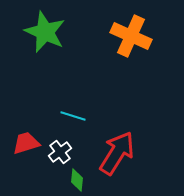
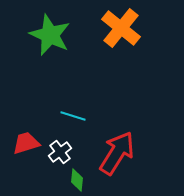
green star: moved 5 px right, 3 px down
orange cross: moved 10 px left, 8 px up; rotated 15 degrees clockwise
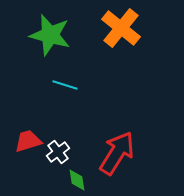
green star: rotated 9 degrees counterclockwise
cyan line: moved 8 px left, 31 px up
red trapezoid: moved 2 px right, 2 px up
white cross: moved 2 px left
green diamond: rotated 15 degrees counterclockwise
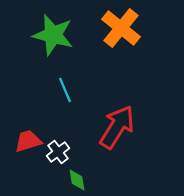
green star: moved 3 px right
cyan line: moved 5 px down; rotated 50 degrees clockwise
red arrow: moved 26 px up
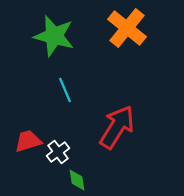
orange cross: moved 6 px right
green star: moved 1 px right, 1 px down
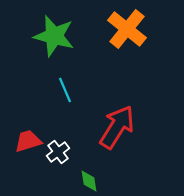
orange cross: moved 1 px down
green diamond: moved 12 px right, 1 px down
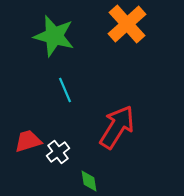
orange cross: moved 5 px up; rotated 9 degrees clockwise
